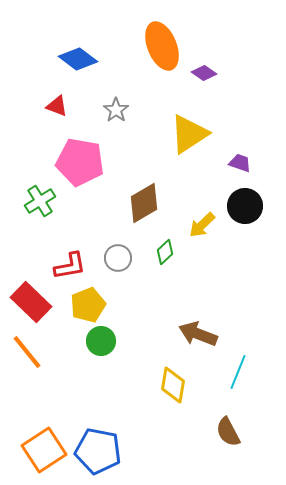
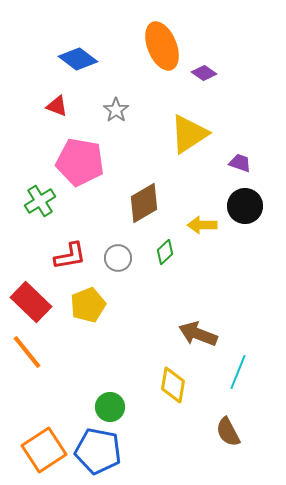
yellow arrow: rotated 44 degrees clockwise
red L-shape: moved 10 px up
green circle: moved 9 px right, 66 px down
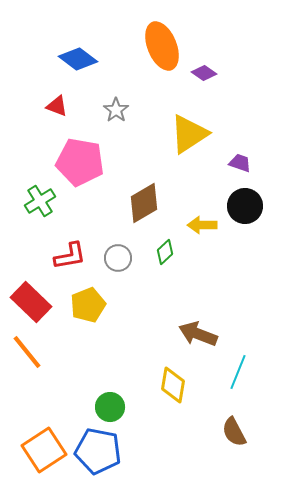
brown semicircle: moved 6 px right
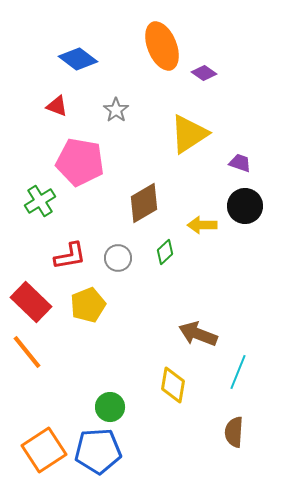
brown semicircle: rotated 32 degrees clockwise
blue pentagon: rotated 15 degrees counterclockwise
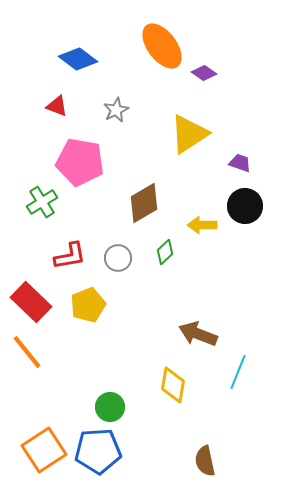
orange ellipse: rotated 15 degrees counterclockwise
gray star: rotated 10 degrees clockwise
green cross: moved 2 px right, 1 px down
brown semicircle: moved 29 px left, 29 px down; rotated 16 degrees counterclockwise
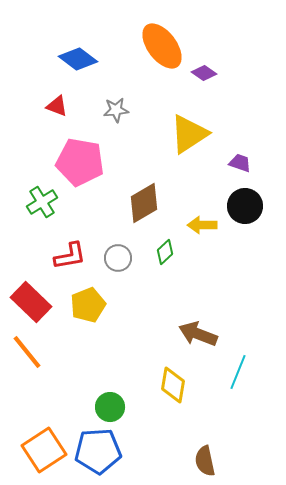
gray star: rotated 20 degrees clockwise
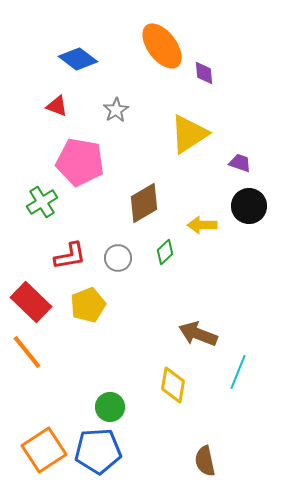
purple diamond: rotated 50 degrees clockwise
gray star: rotated 25 degrees counterclockwise
black circle: moved 4 px right
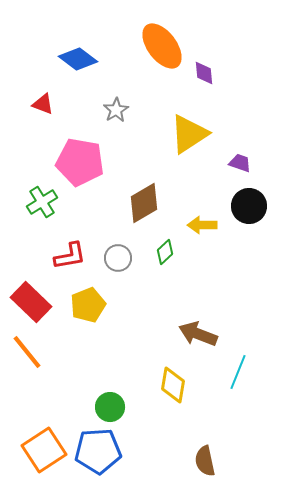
red triangle: moved 14 px left, 2 px up
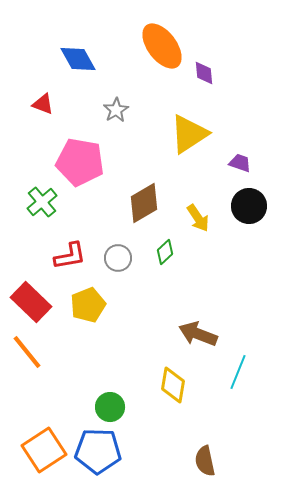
blue diamond: rotated 24 degrees clockwise
green cross: rotated 8 degrees counterclockwise
yellow arrow: moved 4 px left, 7 px up; rotated 124 degrees counterclockwise
blue pentagon: rotated 6 degrees clockwise
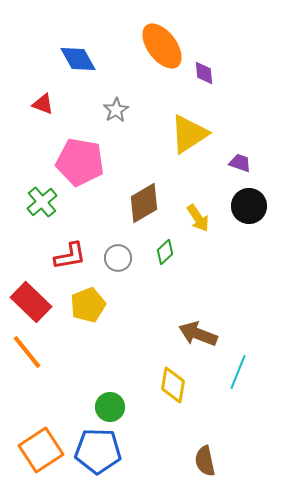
orange square: moved 3 px left
